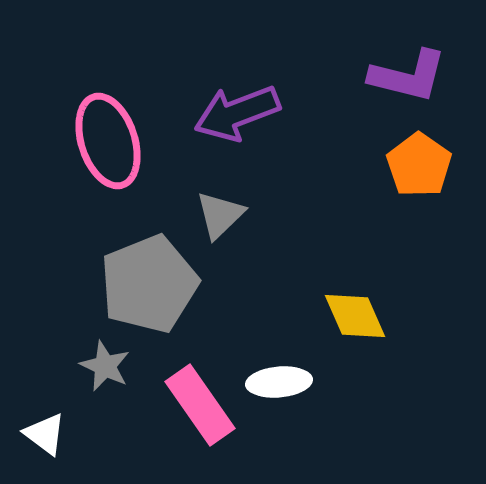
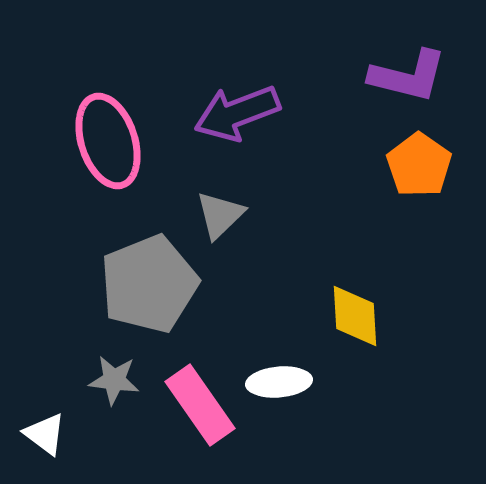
yellow diamond: rotated 20 degrees clockwise
gray star: moved 9 px right, 14 px down; rotated 18 degrees counterclockwise
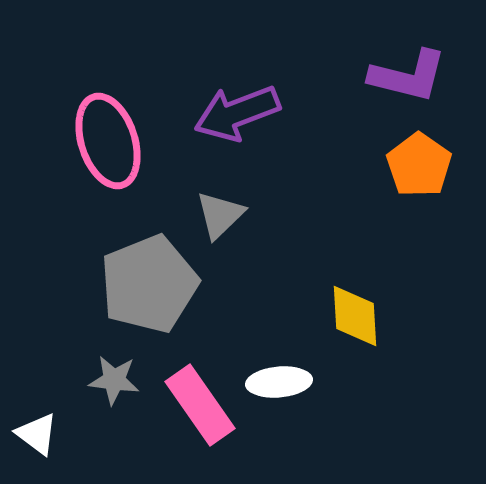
white triangle: moved 8 px left
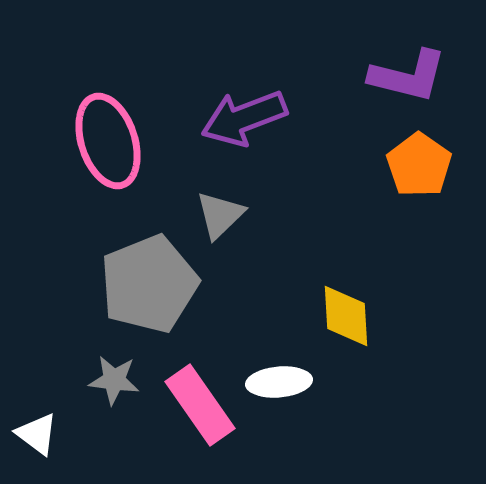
purple arrow: moved 7 px right, 5 px down
yellow diamond: moved 9 px left
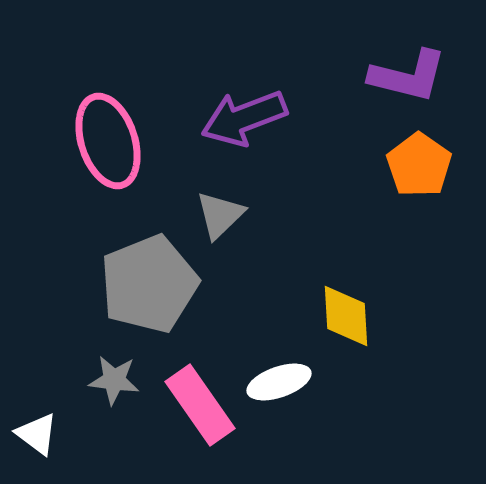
white ellipse: rotated 14 degrees counterclockwise
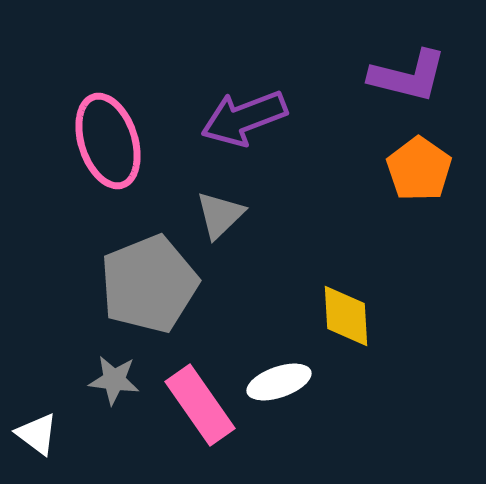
orange pentagon: moved 4 px down
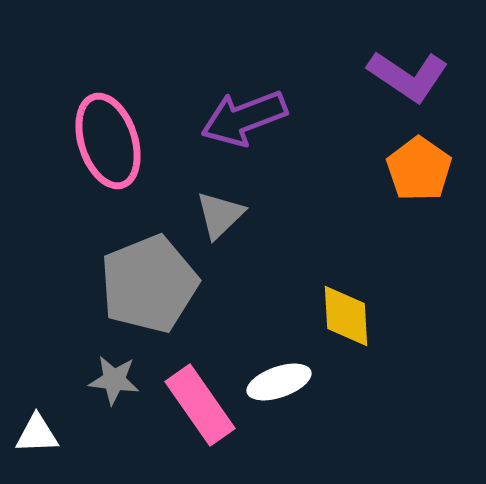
purple L-shape: rotated 20 degrees clockwise
white triangle: rotated 39 degrees counterclockwise
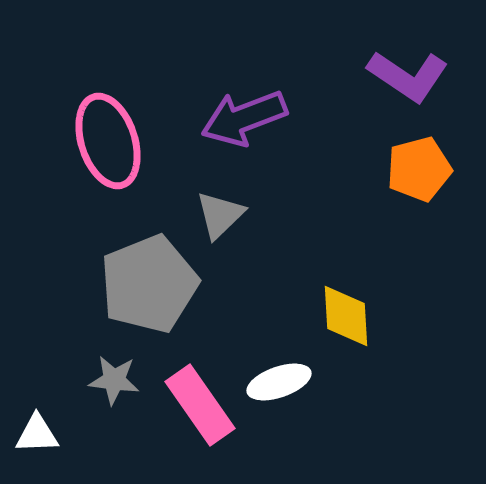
orange pentagon: rotated 22 degrees clockwise
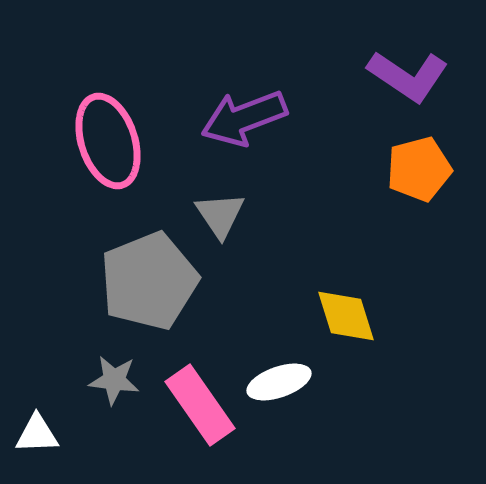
gray triangle: rotated 20 degrees counterclockwise
gray pentagon: moved 3 px up
yellow diamond: rotated 14 degrees counterclockwise
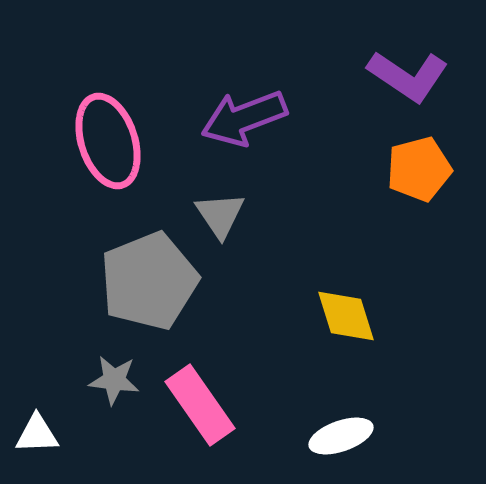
white ellipse: moved 62 px right, 54 px down
